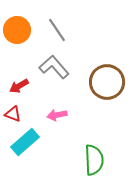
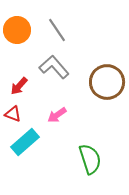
red arrow: rotated 18 degrees counterclockwise
pink arrow: rotated 24 degrees counterclockwise
green semicircle: moved 4 px left, 1 px up; rotated 16 degrees counterclockwise
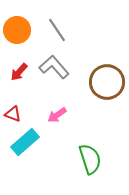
red arrow: moved 14 px up
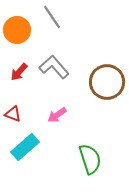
gray line: moved 5 px left, 13 px up
cyan rectangle: moved 5 px down
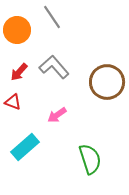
red triangle: moved 12 px up
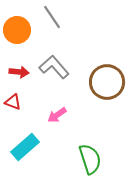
red arrow: rotated 126 degrees counterclockwise
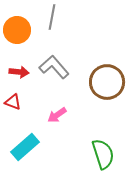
gray line: rotated 45 degrees clockwise
green semicircle: moved 13 px right, 5 px up
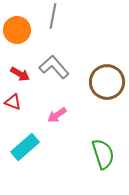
gray line: moved 1 px right, 1 px up
red arrow: moved 1 px right, 2 px down; rotated 24 degrees clockwise
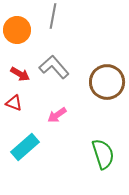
red triangle: moved 1 px right, 1 px down
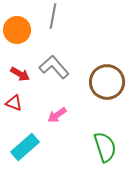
green semicircle: moved 2 px right, 7 px up
